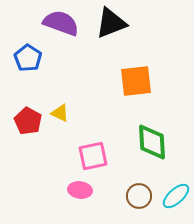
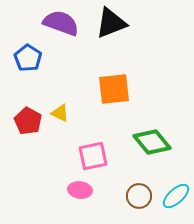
orange square: moved 22 px left, 8 px down
green diamond: rotated 36 degrees counterclockwise
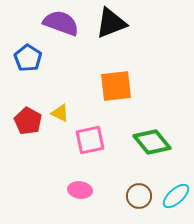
orange square: moved 2 px right, 3 px up
pink square: moved 3 px left, 16 px up
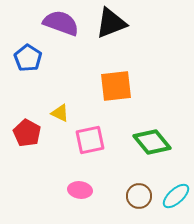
red pentagon: moved 1 px left, 12 px down
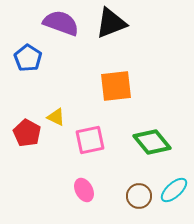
yellow triangle: moved 4 px left, 4 px down
pink ellipse: moved 4 px right; rotated 55 degrees clockwise
cyan ellipse: moved 2 px left, 6 px up
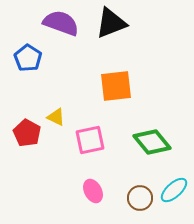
pink ellipse: moved 9 px right, 1 px down
brown circle: moved 1 px right, 2 px down
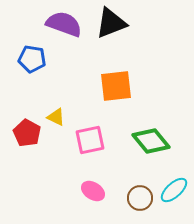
purple semicircle: moved 3 px right, 1 px down
blue pentagon: moved 4 px right, 1 px down; rotated 24 degrees counterclockwise
green diamond: moved 1 px left, 1 px up
pink ellipse: rotated 30 degrees counterclockwise
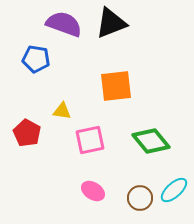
blue pentagon: moved 4 px right
yellow triangle: moved 6 px right, 6 px up; rotated 18 degrees counterclockwise
